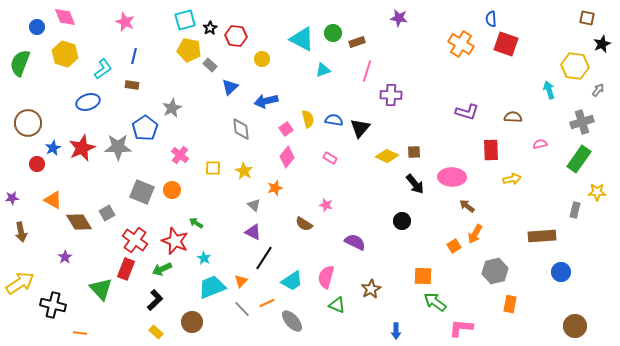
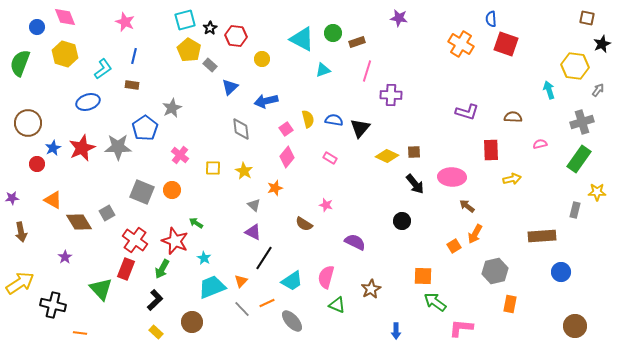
yellow pentagon at (189, 50): rotated 20 degrees clockwise
green arrow at (162, 269): rotated 36 degrees counterclockwise
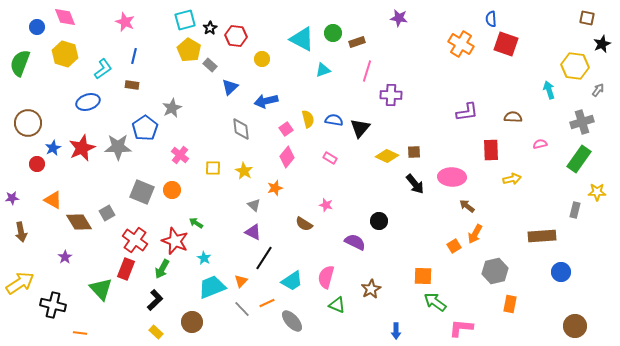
purple L-shape at (467, 112): rotated 25 degrees counterclockwise
black circle at (402, 221): moved 23 px left
